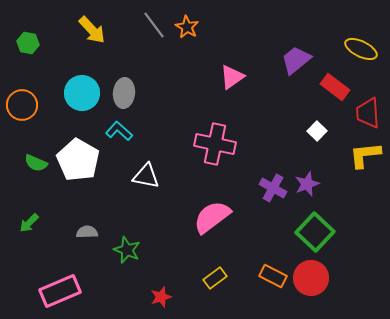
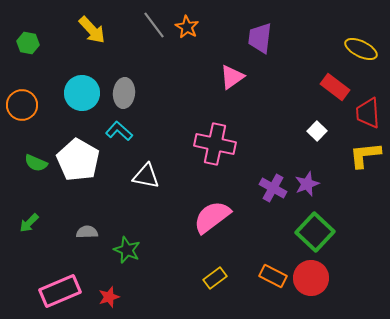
purple trapezoid: moved 36 px left, 22 px up; rotated 44 degrees counterclockwise
red star: moved 52 px left
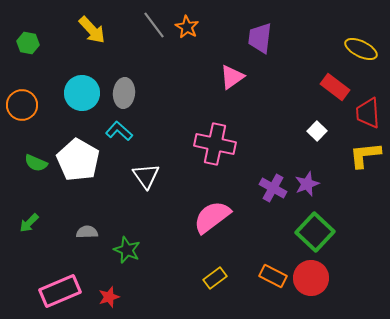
white triangle: rotated 44 degrees clockwise
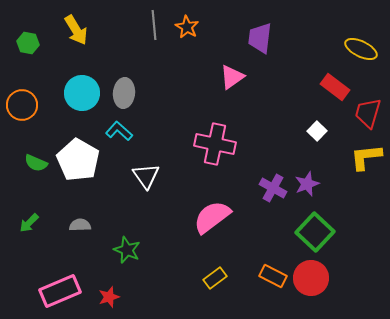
gray line: rotated 32 degrees clockwise
yellow arrow: moved 16 px left; rotated 12 degrees clockwise
red trapezoid: rotated 20 degrees clockwise
yellow L-shape: moved 1 px right, 2 px down
gray semicircle: moved 7 px left, 7 px up
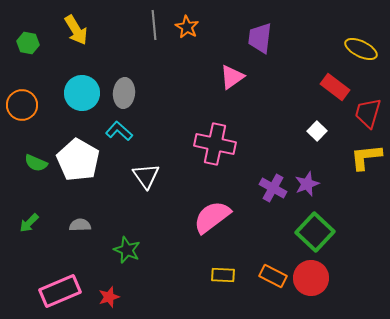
yellow rectangle: moved 8 px right, 3 px up; rotated 40 degrees clockwise
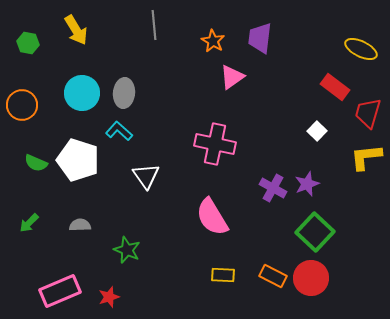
orange star: moved 26 px right, 14 px down
white pentagon: rotated 12 degrees counterclockwise
pink semicircle: rotated 84 degrees counterclockwise
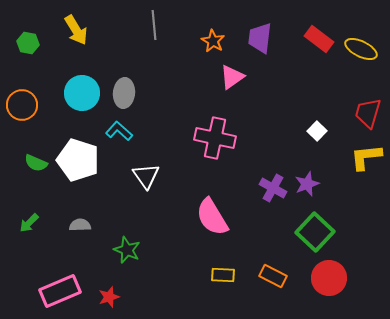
red rectangle: moved 16 px left, 48 px up
pink cross: moved 6 px up
red circle: moved 18 px right
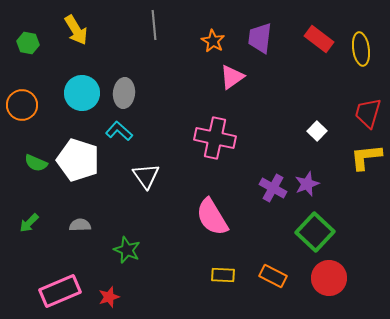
yellow ellipse: rotated 56 degrees clockwise
